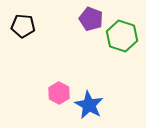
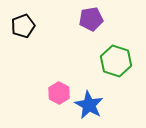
purple pentagon: rotated 30 degrees counterclockwise
black pentagon: rotated 25 degrees counterclockwise
green hexagon: moved 6 px left, 25 px down
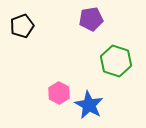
black pentagon: moved 1 px left
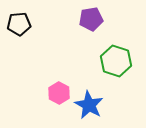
black pentagon: moved 3 px left, 2 px up; rotated 15 degrees clockwise
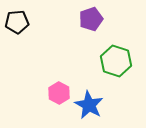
purple pentagon: rotated 10 degrees counterclockwise
black pentagon: moved 2 px left, 2 px up
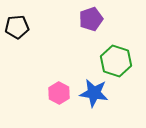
black pentagon: moved 5 px down
blue star: moved 5 px right, 12 px up; rotated 20 degrees counterclockwise
